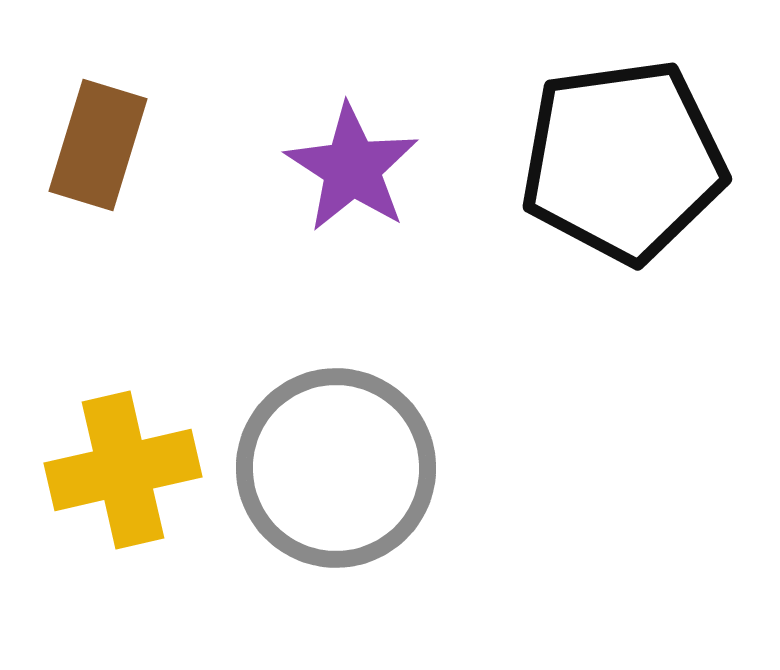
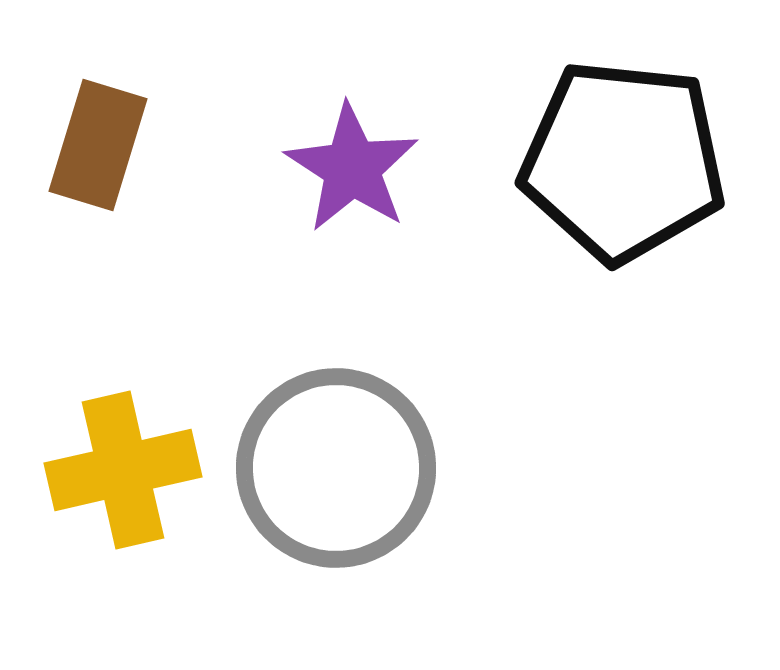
black pentagon: rotated 14 degrees clockwise
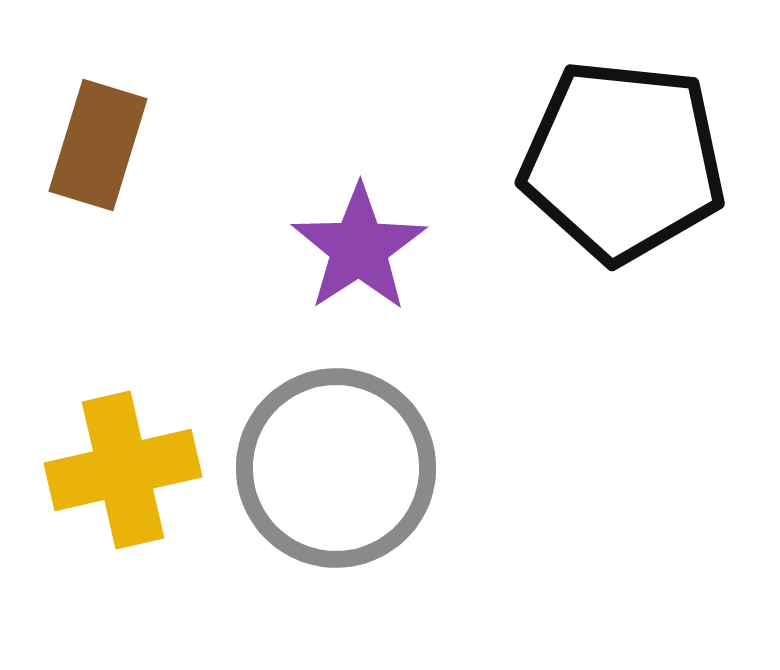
purple star: moved 7 px right, 80 px down; rotated 6 degrees clockwise
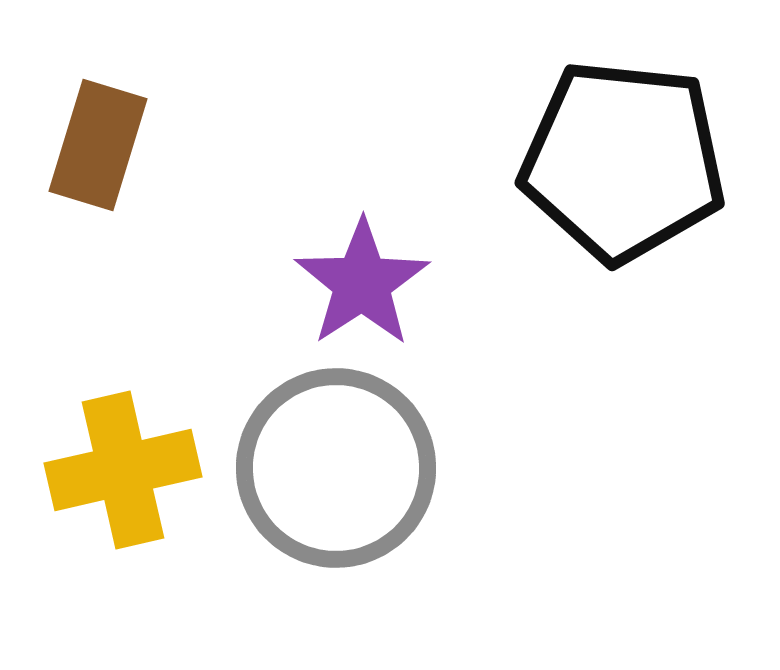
purple star: moved 3 px right, 35 px down
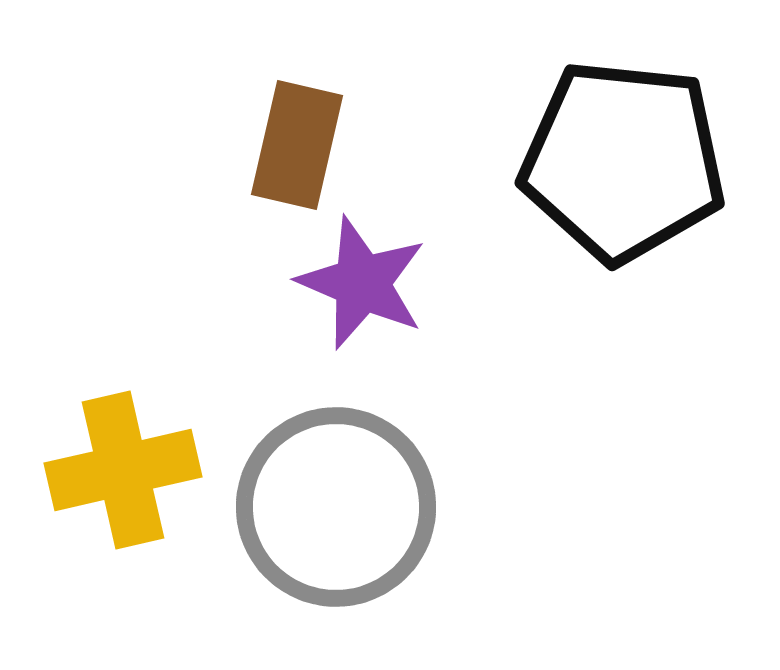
brown rectangle: moved 199 px right; rotated 4 degrees counterclockwise
purple star: rotated 16 degrees counterclockwise
gray circle: moved 39 px down
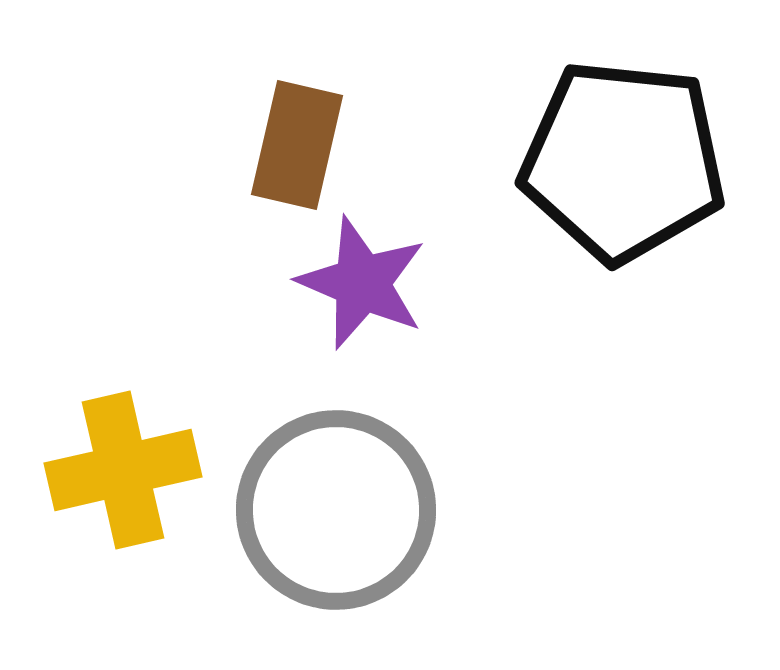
gray circle: moved 3 px down
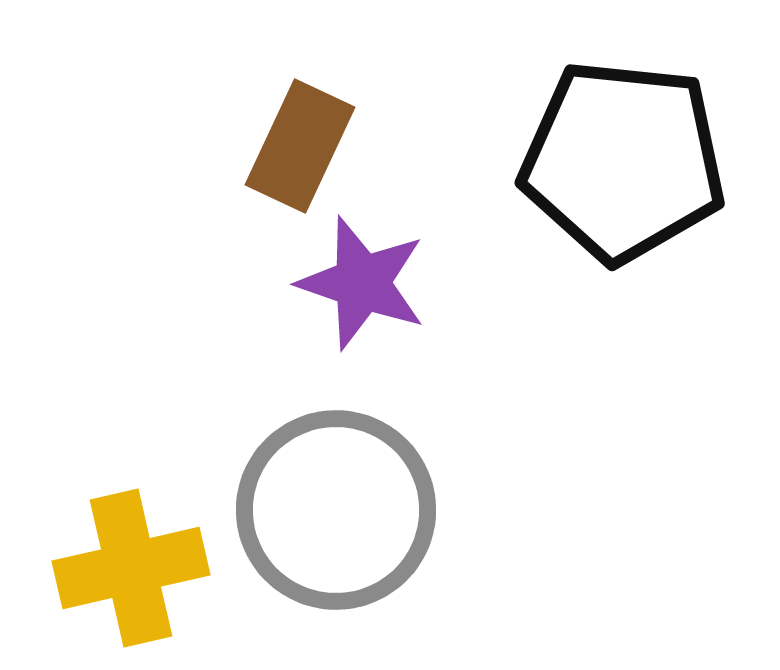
brown rectangle: moved 3 px right, 1 px down; rotated 12 degrees clockwise
purple star: rotated 4 degrees counterclockwise
yellow cross: moved 8 px right, 98 px down
